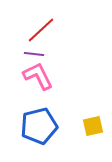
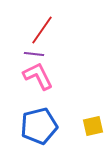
red line: moved 1 px right; rotated 12 degrees counterclockwise
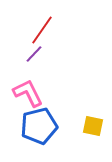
purple line: rotated 54 degrees counterclockwise
pink L-shape: moved 10 px left, 17 px down
yellow square: rotated 25 degrees clockwise
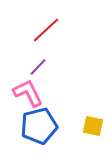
red line: moved 4 px right; rotated 12 degrees clockwise
purple line: moved 4 px right, 13 px down
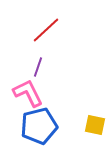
purple line: rotated 24 degrees counterclockwise
yellow square: moved 2 px right, 1 px up
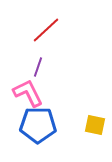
blue pentagon: moved 1 px left, 1 px up; rotated 15 degrees clockwise
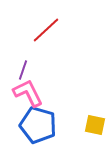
purple line: moved 15 px left, 3 px down
blue pentagon: rotated 15 degrees clockwise
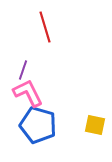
red line: moved 1 px left, 3 px up; rotated 64 degrees counterclockwise
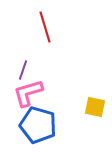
pink L-shape: rotated 80 degrees counterclockwise
yellow square: moved 18 px up
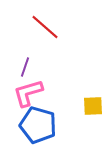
red line: rotated 32 degrees counterclockwise
purple line: moved 2 px right, 3 px up
yellow square: moved 2 px left, 1 px up; rotated 15 degrees counterclockwise
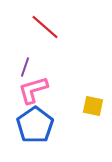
pink L-shape: moved 5 px right, 3 px up
yellow square: rotated 15 degrees clockwise
blue pentagon: moved 3 px left; rotated 21 degrees clockwise
